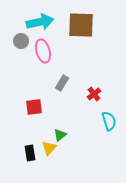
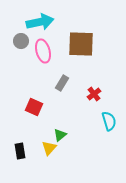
brown square: moved 19 px down
red square: rotated 30 degrees clockwise
black rectangle: moved 10 px left, 2 px up
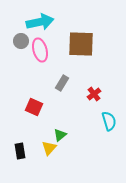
pink ellipse: moved 3 px left, 1 px up
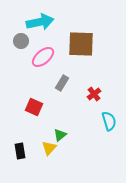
pink ellipse: moved 3 px right, 7 px down; rotated 65 degrees clockwise
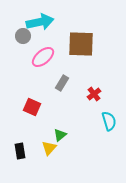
gray circle: moved 2 px right, 5 px up
red square: moved 2 px left
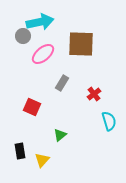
pink ellipse: moved 3 px up
yellow triangle: moved 7 px left, 12 px down
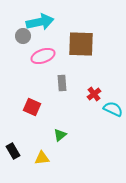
pink ellipse: moved 2 px down; rotated 20 degrees clockwise
gray rectangle: rotated 35 degrees counterclockwise
cyan semicircle: moved 4 px right, 12 px up; rotated 48 degrees counterclockwise
black rectangle: moved 7 px left; rotated 21 degrees counterclockwise
yellow triangle: moved 2 px up; rotated 42 degrees clockwise
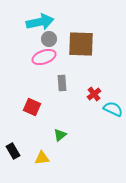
gray circle: moved 26 px right, 3 px down
pink ellipse: moved 1 px right, 1 px down
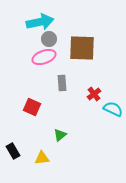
brown square: moved 1 px right, 4 px down
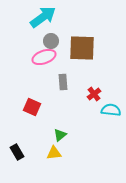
cyan arrow: moved 3 px right, 5 px up; rotated 24 degrees counterclockwise
gray circle: moved 2 px right, 2 px down
gray rectangle: moved 1 px right, 1 px up
cyan semicircle: moved 2 px left, 1 px down; rotated 18 degrees counterclockwise
black rectangle: moved 4 px right, 1 px down
yellow triangle: moved 12 px right, 5 px up
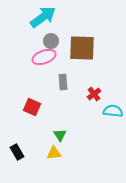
cyan semicircle: moved 2 px right, 1 px down
green triangle: rotated 24 degrees counterclockwise
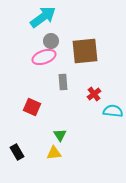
brown square: moved 3 px right, 3 px down; rotated 8 degrees counterclockwise
